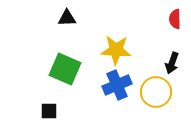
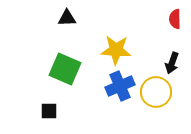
blue cross: moved 3 px right, 1 px down
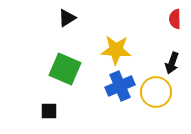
black triangle: rotated 30 degrees counterclockwise
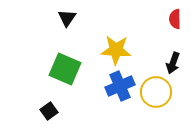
black triangle: rotated 24 degrees counterclockwise
black arrow: moved 1 px right
black square: rotated 36 degrees counterclockwise
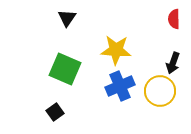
red semicircle: moved 1 px left
yellow circle: moved 4 px right, 1 px up
black square: moved 6 px right, 1 px down
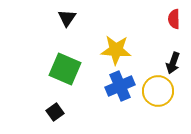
yellow circle: moved 2 px left
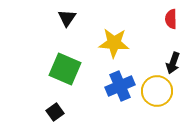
red semicircle: moved 3 px left
yellow star: moved 2 px left, 7 px up
yellow circle: moved 1 px left
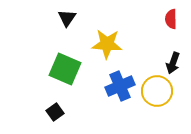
yellow star: moved 7 px left, 1 px down
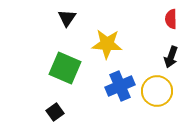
black arrow: moved 2 px left, 6 px up
green square: moved 1 px up
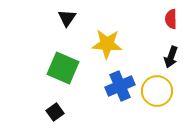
green square: moved 2 px left
